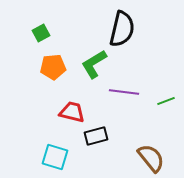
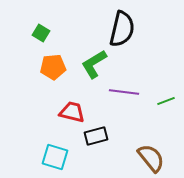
green square: rotated 30 degrees counterclockwise
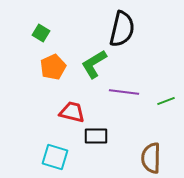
orange pentagon: rotated 20 degrees counterclockwise
black rectangle: rotated 15 degrees clockwise
brown semicircle: rotated 140 degrees counterclockwise
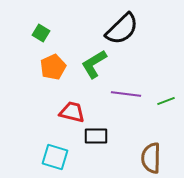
black semicircle: rotated 33 degrees clockwise
purple line: moved 2 px right, 2 px down
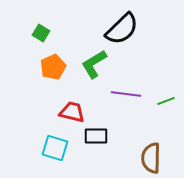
cyan square: moved 9 px up
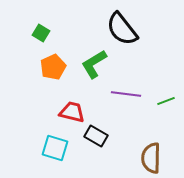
black semicircle: rotated 96 degrees clockwise
black rectangle: rotated 30 degrees clockwise
